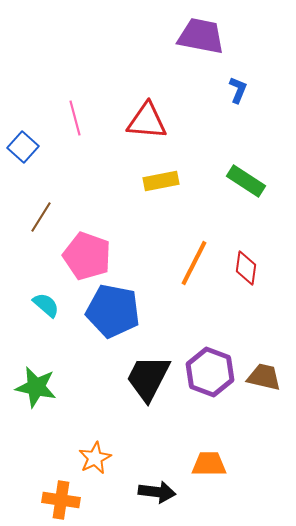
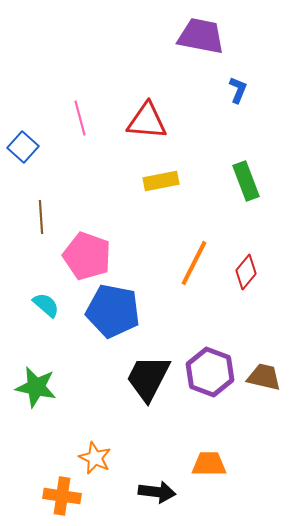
pink line: moved 5 px right
green rectangle: rotated 36 degrees clockwise
brown line: rotated 36 degrees counterclockwise
red diamond: moved 4 px down; rotated 32 degrees clockwise
orange star: rotated 20 degrees counterclockwise
orange cross: moved 1 px right, 4 px up
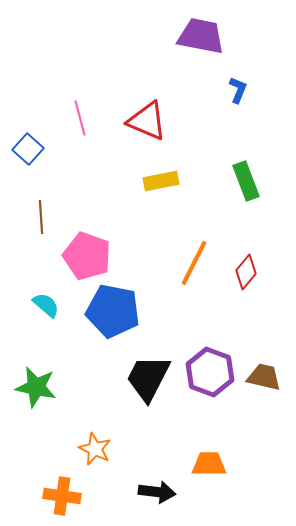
red triangle: rotated 18 degrees clockwise
blue square: moved 5 px right, 2 px down
orange star: moved 9 px up
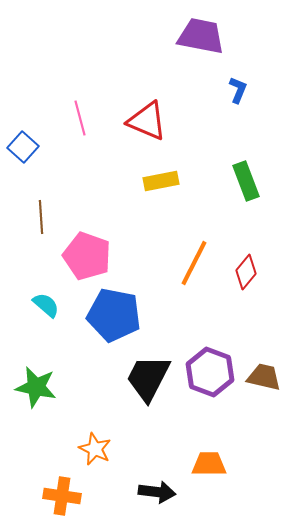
blue square: moved 5 px left, 2 px up
blue pentagon: moved 1 px right, 4 px down
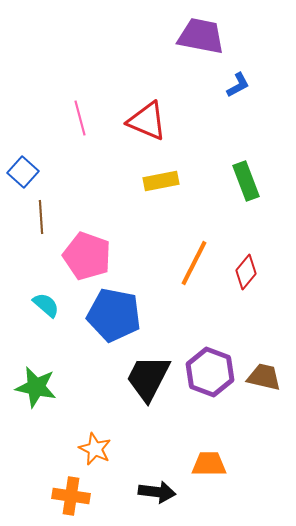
blue L-shape: moved 5 px up; rotated 40 degrees clockwise
blue square: moved 25 px down
orange cross: moved 9 px right
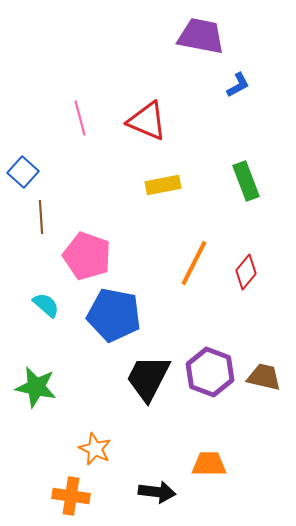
yellow rectangle: moved 2 px right, 4 px down
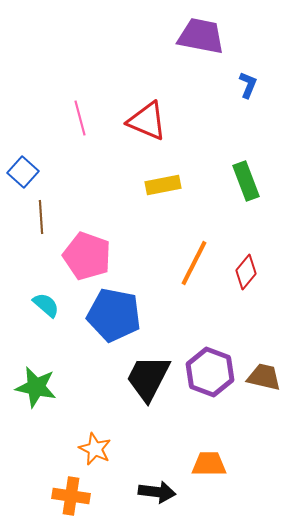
blue L-shape: moved 10 px right; rotated 40 degrees counterclockwise
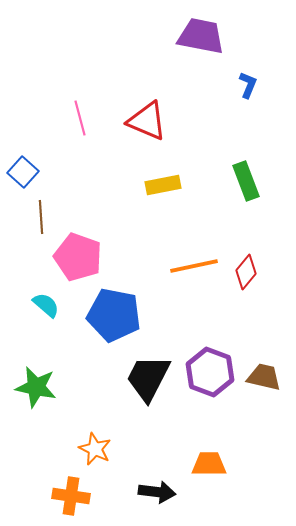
pink pentagon: moved 9 px left, 1 px down
orange line: moved 3 px down; rotated 51 degrees clockwise
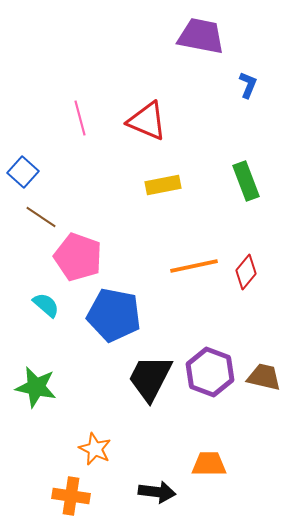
brown line: rotated 52 degrees counterclockwise
black trapezoid: moved 2 px right
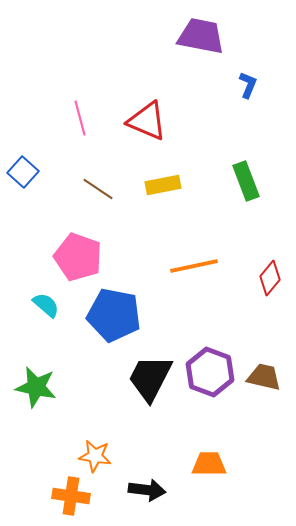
brown line: moved 57 px right, 28 px up
red diamond: moved 24 px right, 6 px down
orange star: moved 7 px down; rotated 16 degrees counterclockwise
black arrow: moved 10 px left, 2 px up
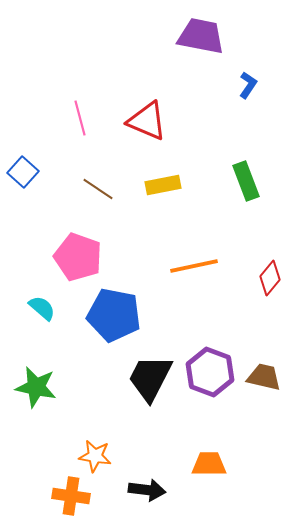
blue L-shape: rotated 12 degrees clockwise
cyan semicircle: moved 4 px left, 3 px down
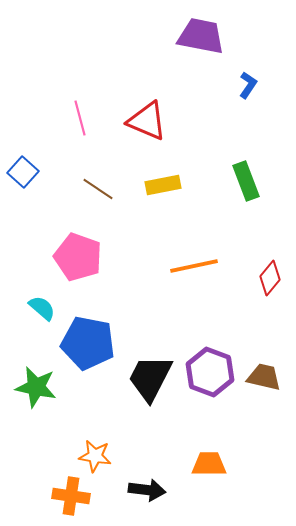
blue pentagon: moved 26 px left, 28 px down
